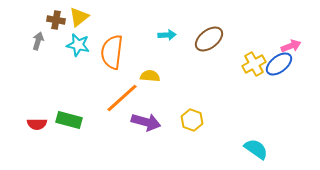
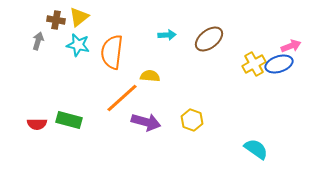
blue ellipse: rotated 20 degrees clockwise
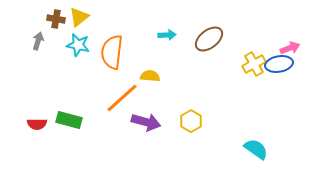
brown cross: moved 1 px up
pink arrow: moved 1 px left, 2 px down
blue ellipse: rotated 8 degrees clockwise
yellow hexagon: moved 1 px left, 1 px down; rotated 10 degrees clockwise
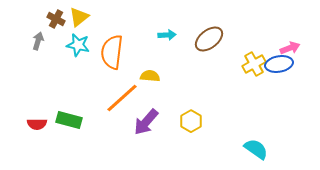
brown cross: rotated 18 degrees clockwise
purple arrow: rotated 116 degrees clockwise
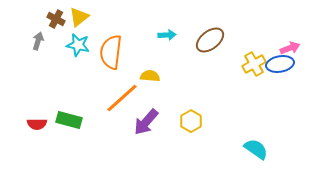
brown ellipse: moved 1 px right, 1 px down
orange semicircle: moved 1 px left
blue ellipse: moved 1 px right
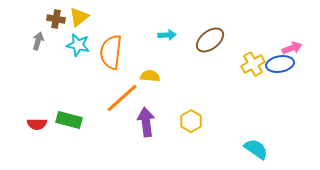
brown cross: rotated 18 degrees counterclockwise
pink arrow: moved 2 px right
yellow cross: moved 1 px left
purple arrow: rotated 132 degrees clockwise
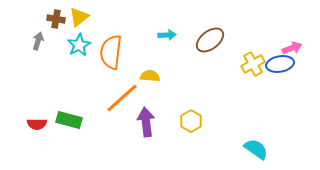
cyan star: moved 1 px right; rotated 30 degrees clockwise
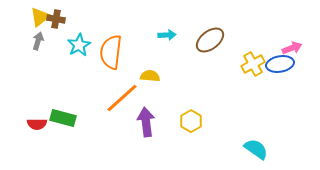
yellow triangle: moved 39 px left
green rectangle: moved 6 px left, 2 px up
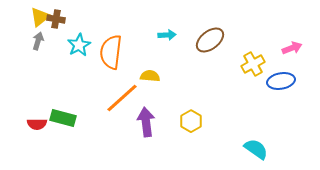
blue ellipse: moved 1 px right, 17 px down
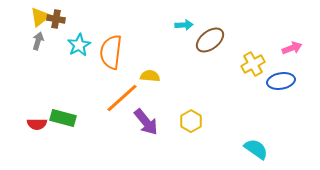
cyan arrow: moved 17 px right, 10 px up
purple arrow: rotated 148 degrees clockwise
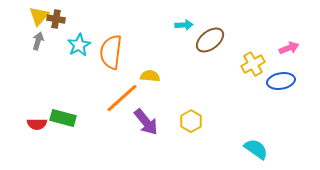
yellow triangle: moved 1 px left, 1 px up; rotated 10 degrees counterclockwise
pink arrow: moved 3 px left
